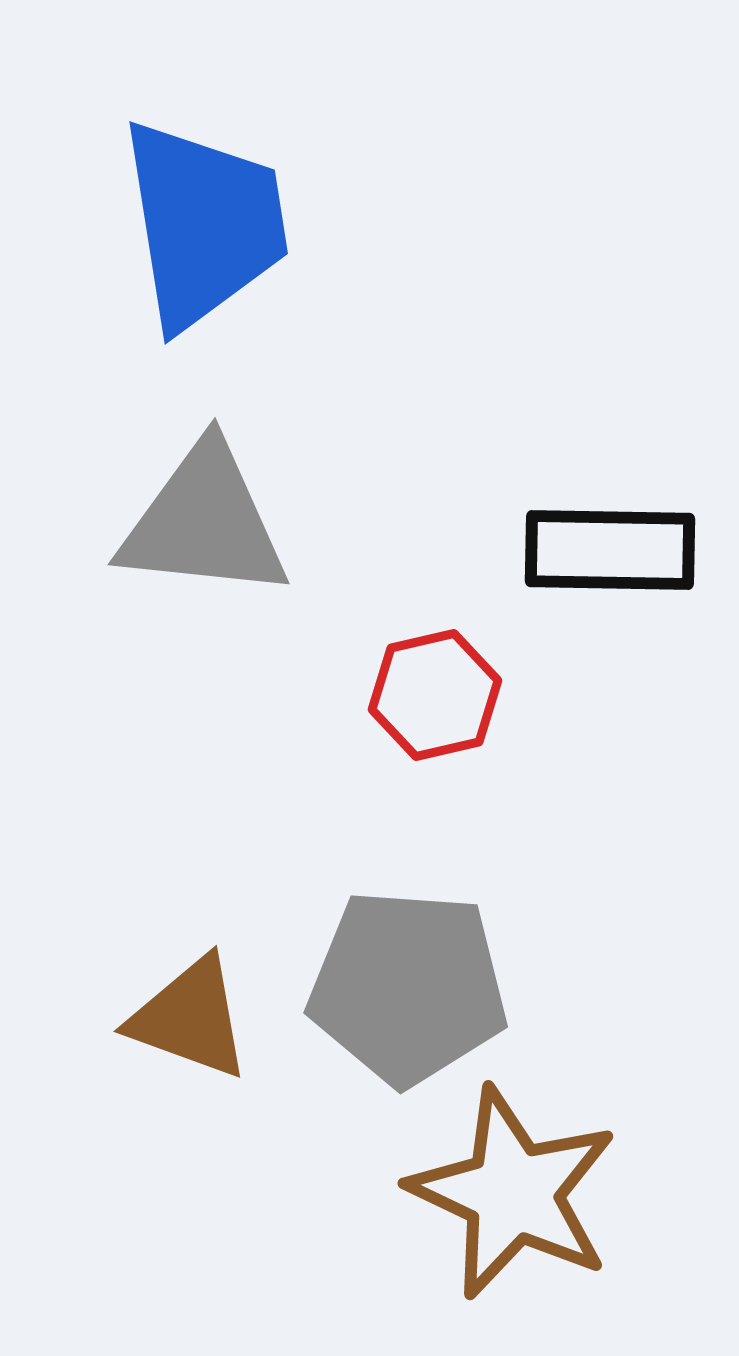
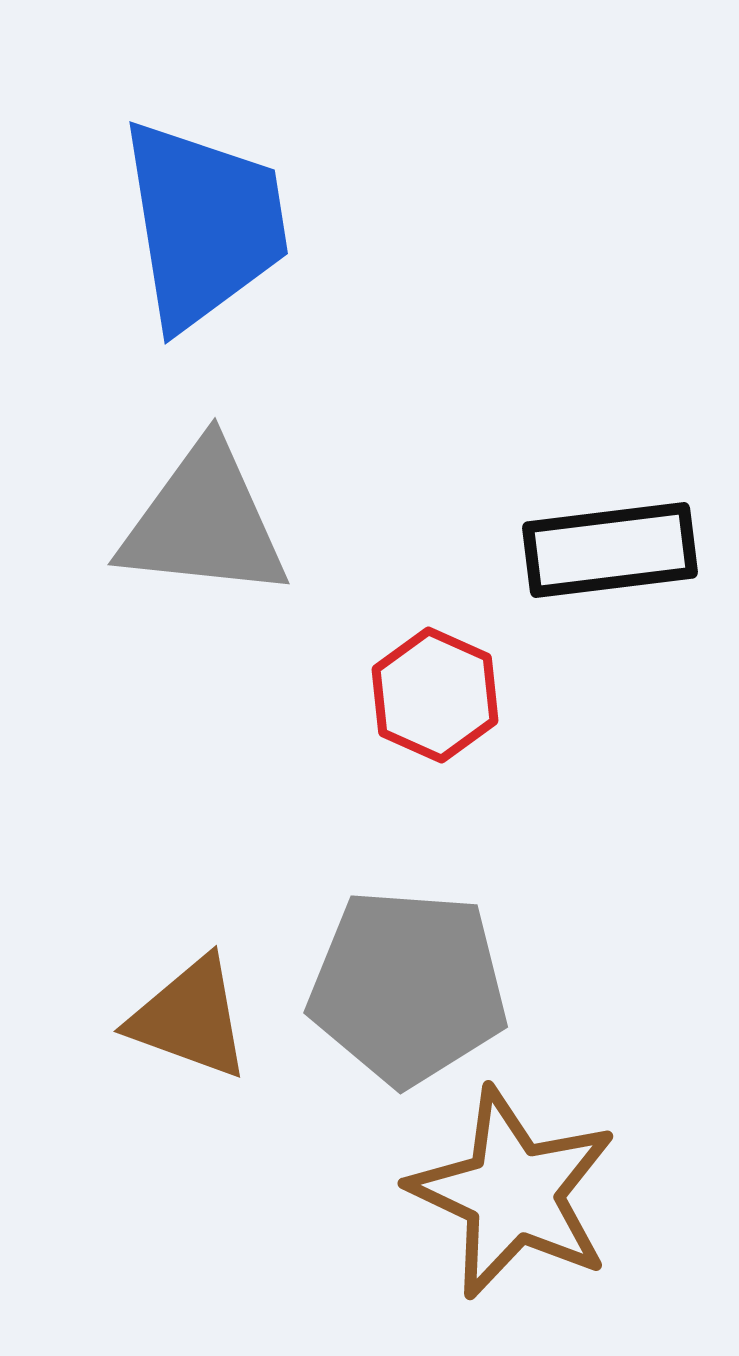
black rectangle: rotated 8 degrees counterclockwise
red hexagon: rotated 23 degrees counterclockwise
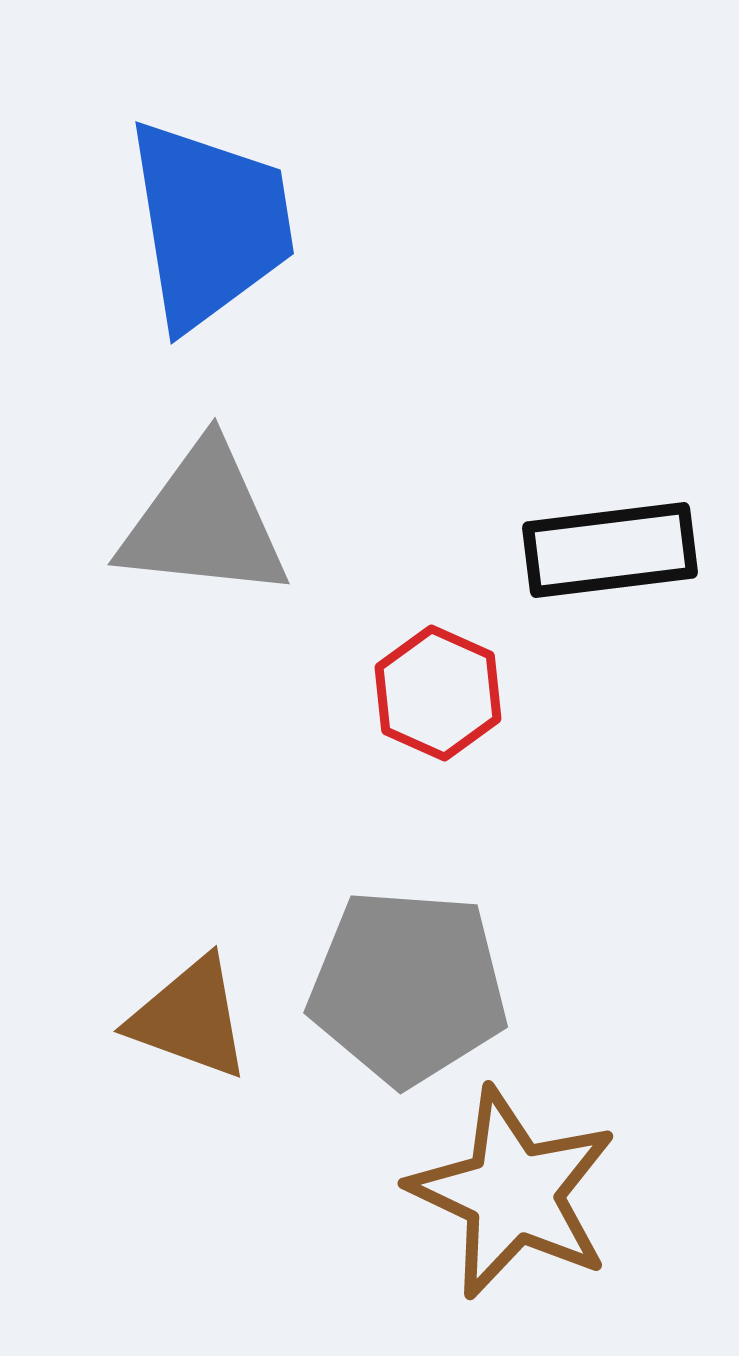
blue trapezoid: moved 6 px right
red hexagon: moved 3 px right, 2 px up
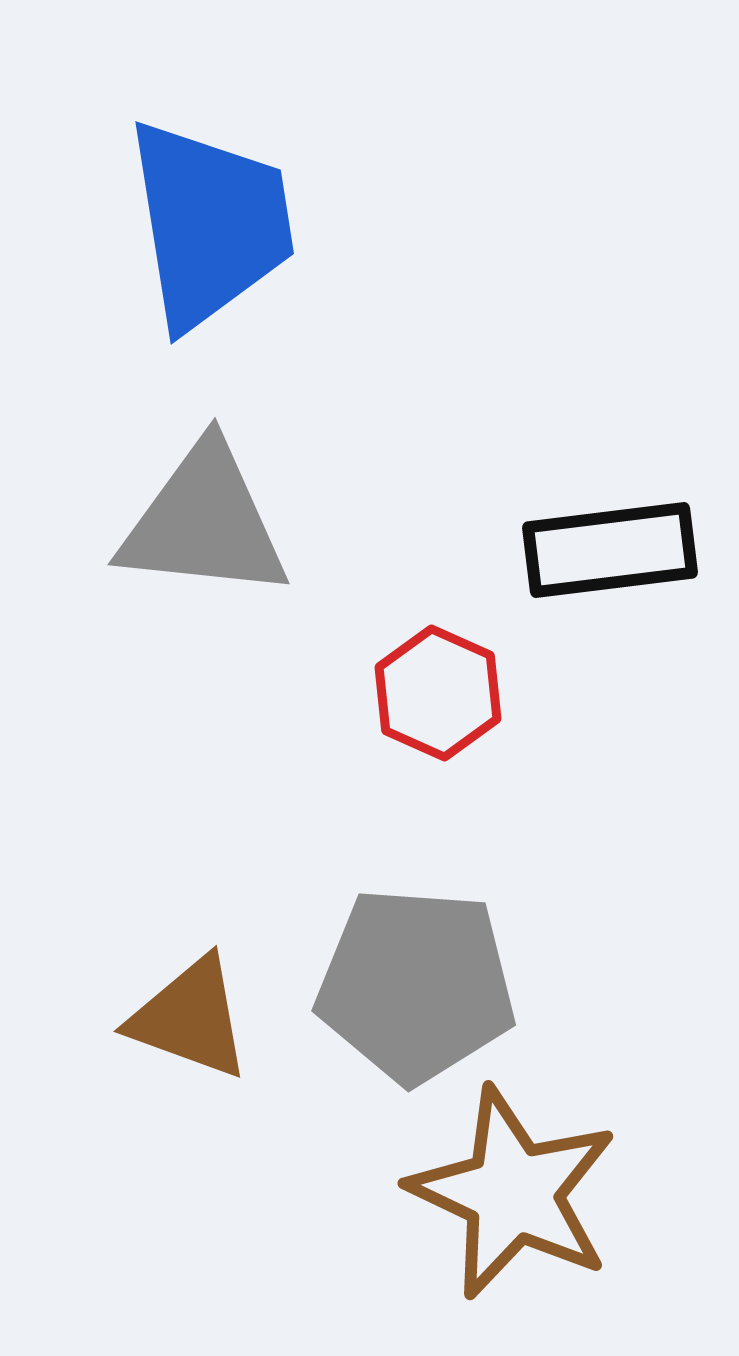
gray pentagon: moved 8 px right, 2 px up
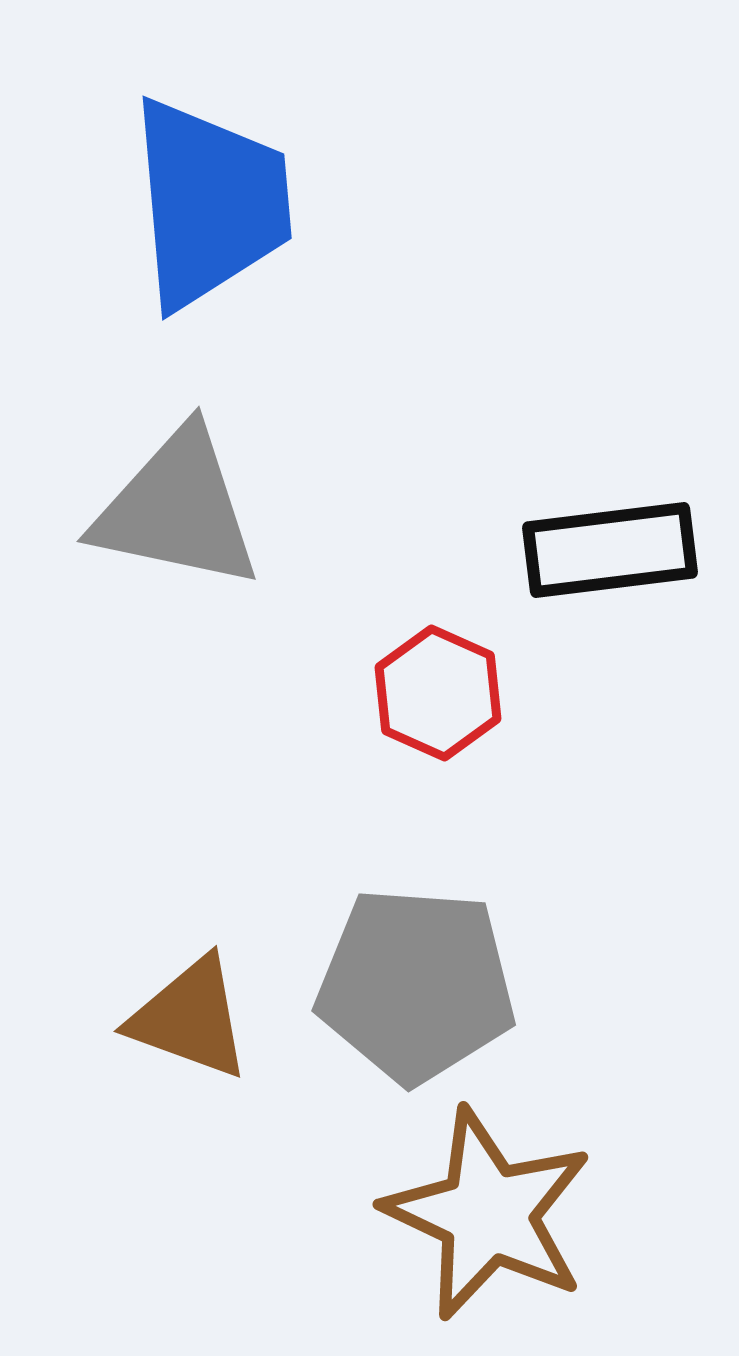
blue trapezoid: moved 21 px up; rotated 4 degrees clockwise
gray triangle: moved 27 px left, 13 px up; rotated 6 degrees clockwise
brown star: moved 25 px left, 21 px down
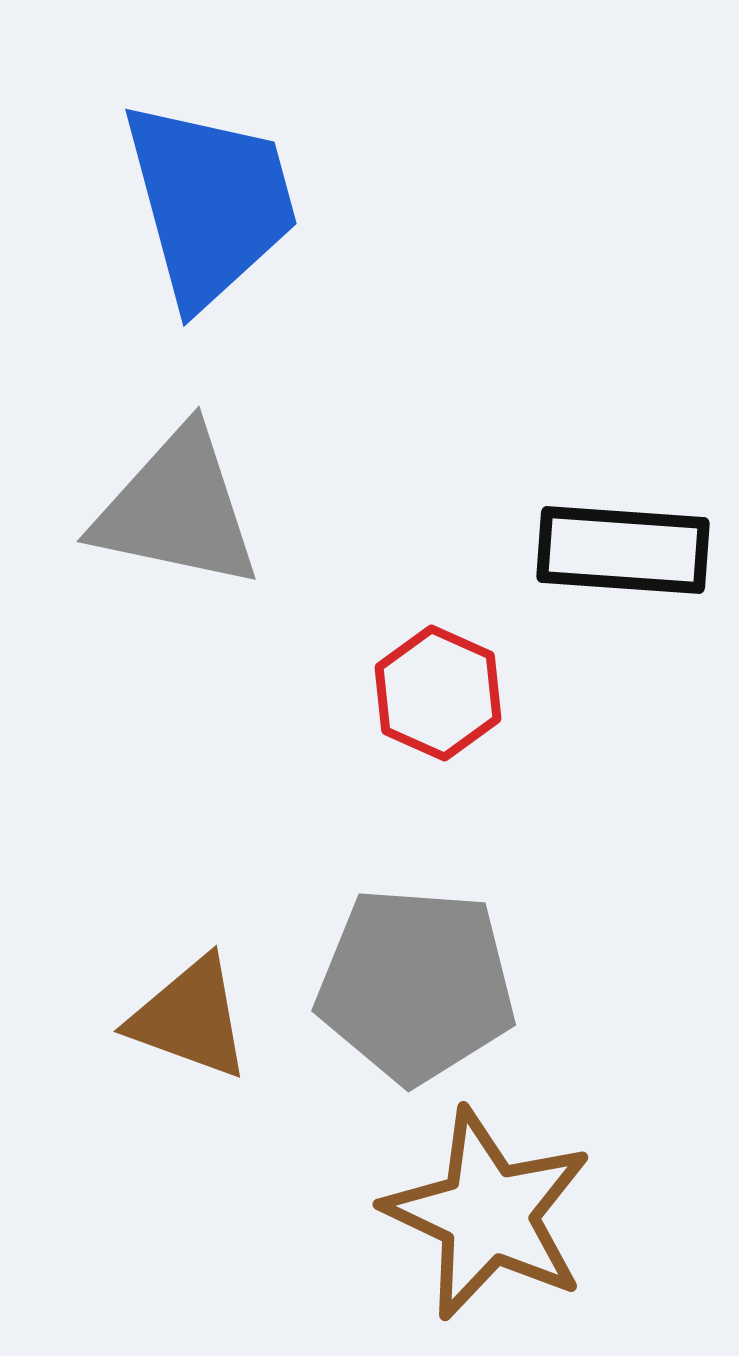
blue trapezoid: rotated 10 degrees counterclockwise
black rectangle: moved 13 px right; rotated 11 degrees clockwise
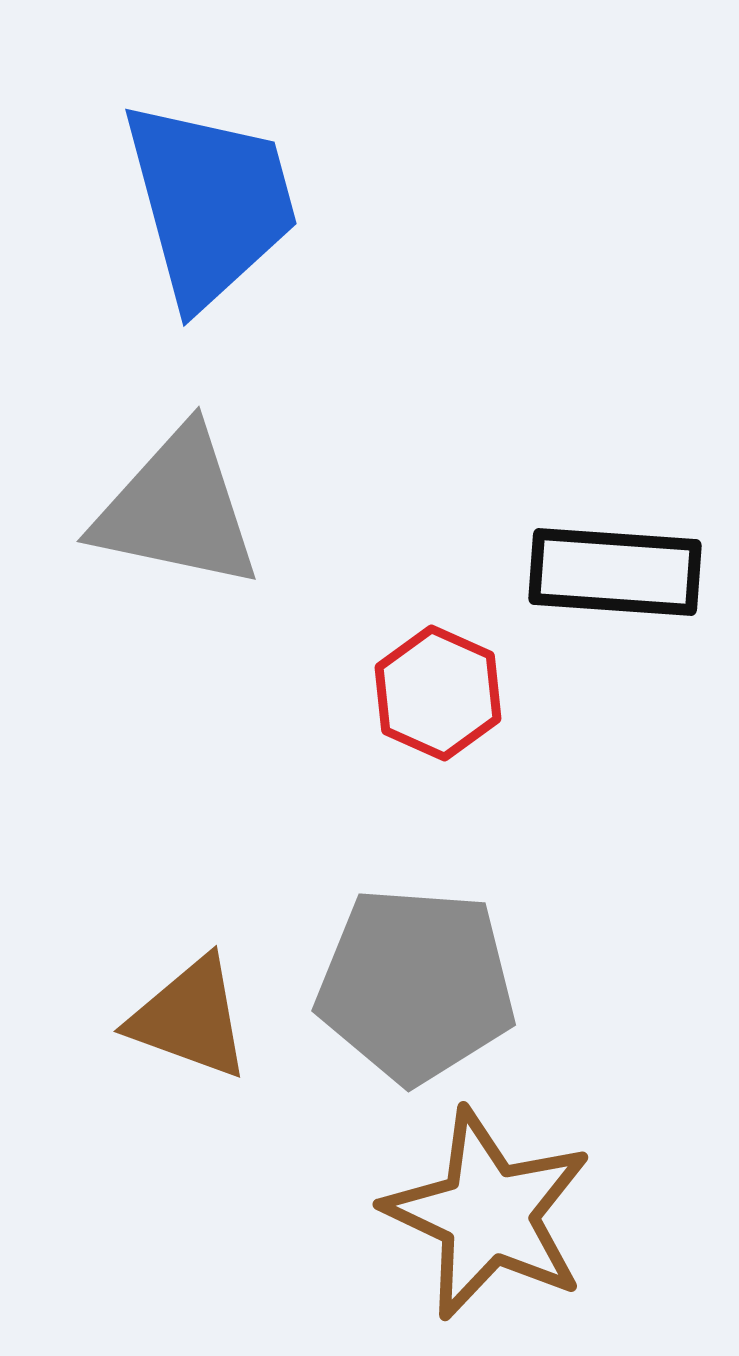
black rectangle: moved 8 px left, 22 px down
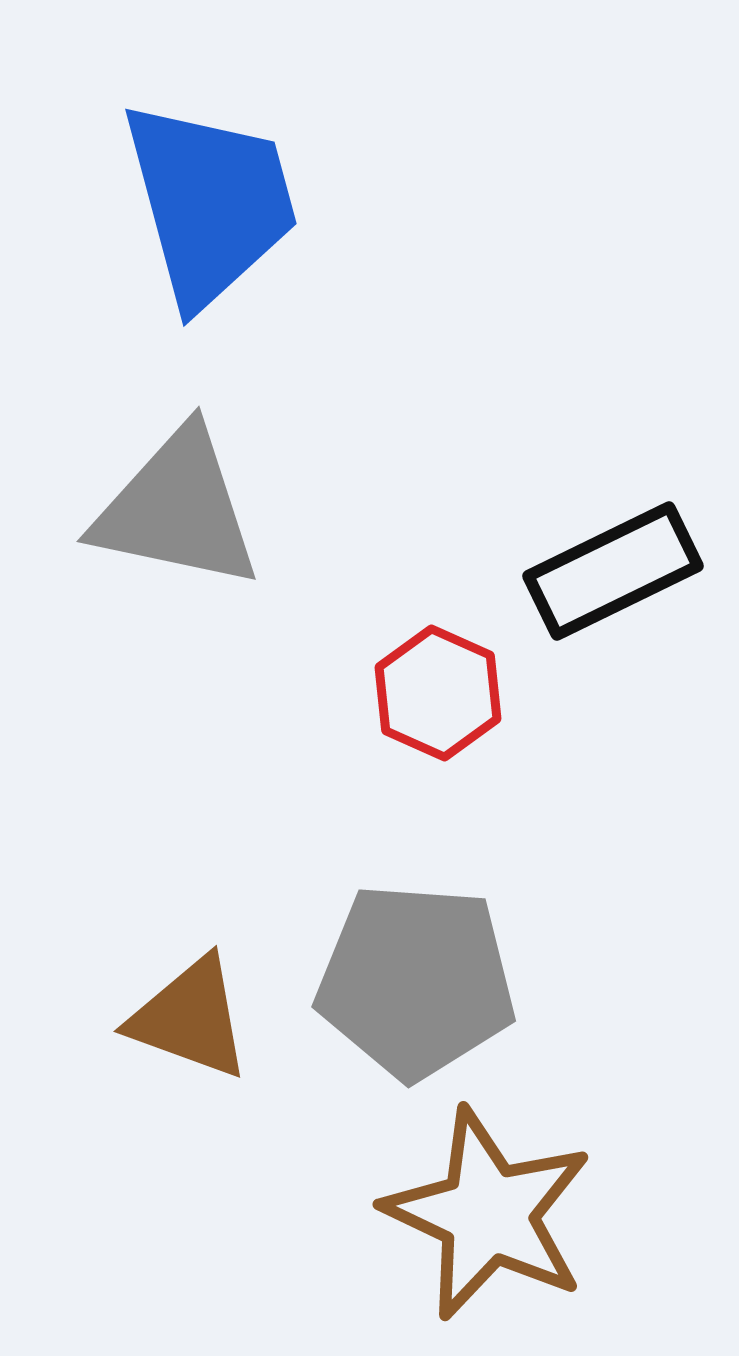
black rectangle: moved 2 px left, 1 px up; rotated 30 degrees counterclockwise
gray pentagon: moved 4 px up
